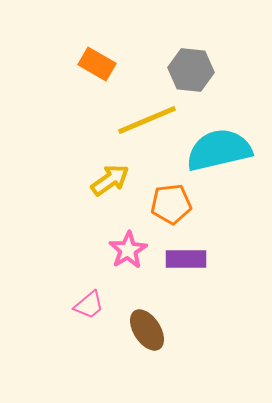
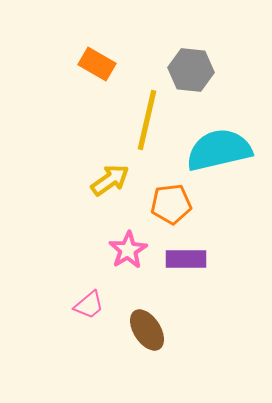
yellow line: rotated 54 degrees counterclockwise
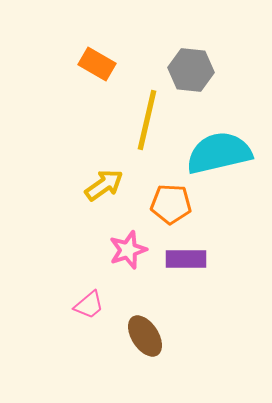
cyan semicircle: moved 3 px down
yellow arrow: moved 6 px left, 5 px down
orange pentagon: rotated 9 degrees clockwise
pink star: rotated 12 degrees clockwise
brown ellipse: moved 2 px left, 6 px down
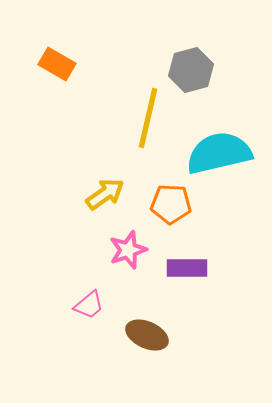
orange rectangle: moved 40 px left
gray hexagon: rotated 21 degrees counterclockwise
yellow line: moved 1 px right, 2 px up
yellow arrow: moved 1 px right, 9 px down
purple rectangle: moved 1 px right, 9 px down
brown ellipse: moved 2 px right, 1 px up; rotated 33 degrees counterclockwise
